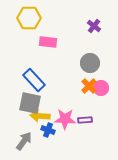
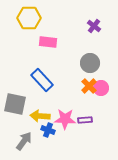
blue rectangle: moved 8 px right
gray square: moved 15 px left, 1 px down
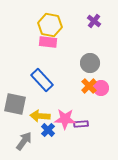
yellow hexagon: moved 21 px right, 7 px down; rotated 10 degrees clockwise
purple cross: moved 5 px up
purple rectangle: moved 4 px left, 4 px down
blue cross: rotated 24 degrees clockwise
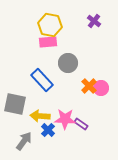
pink rectangle: rotated 12 degrees counterclockwise
gray circle: moved 22 px left
purple rectangle: rotated 40 degrees clockwise
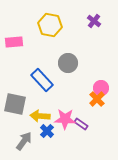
pink rectangle: moved 34 px left
orange cross: moved 8 px right, 13 px down
blue cross: moved 1 px left, 1 px down
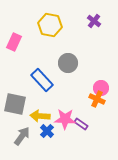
pink rectangle: rotated 60 degrees counterclockwise
orange cross: rotated 21 degrees counterclockwise
gray arrow: moved 2 px left, 5 px up
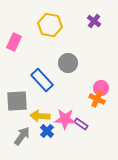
gray square: moved 2 px right, 3 px up; rotated 15 degrees counterclockwise
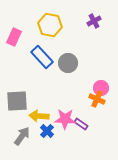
purple cross: rotated 24 degrees clockwise
pink rectangle: moved 5 px up
blue rectangle: moved 23 px up
yellow arrow: moved 1 px left
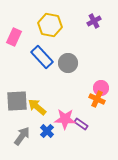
yellow arrow: moved 2 px left, 9 px up; rotated 36 degrees clockwise
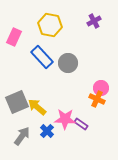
gray square: moved 1 px down; rotated 20 degrees counterclockwise
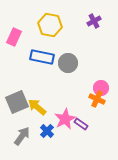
blue rectangle: rotated 35 degrees counterclockwise
pink star: rotated 30 degrees counterclockwise
